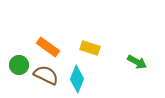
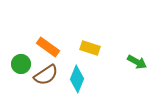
green circle: moved 2 px right, 1 px up
brown semicircle: rotated 120 degrees clockwise
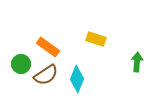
yellow rectangle: moved 6 px right, 9 px up
green arrow: rotated 114 degrees counterclockwise
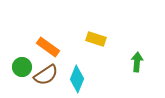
green circle: moved 1 px right, 3 px down
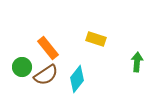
orange rectangle: moved 1 px down; rotated 15 degrees clockwise
cyan diamond: rotated 16 degrees clockwise
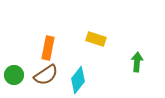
orange rectangle: rotated 50 degrees clockwise
green circle: moved 8 px left, 8 px down
cyan diamond: moved 1 px right, 1 px down
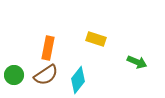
green arrow: rotated 108 degrees clockwise
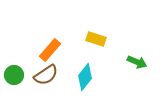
orange rectangle: moved 2 px right, 2 px down; rotated 30 degrees clockwise
cyan diamond: moved 7 px right, 3 px up
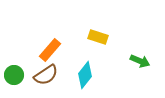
yellow rectangle: moved 2 px right, 2 px up
green arrow: moved 3 px right, 1 px up
cyan diamond: moved 2 px up
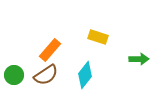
green arrow: moved 1 px left, 2 px up; rotated 24 degrees counterclockwise
